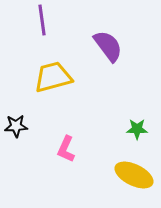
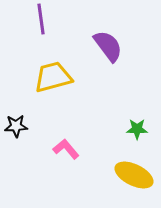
purple line: moved 1 px left, 1 px up
pink L-shape: rotated 116 degrees clockwise
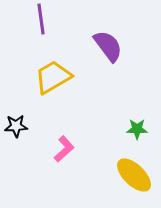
yellow trapezoid: rotated 15 degrees counterclockwise
pink L-shape: moved 2 px left; rotated 88 degrees clockwise
yellow ellipse: rotated 18 degrees clockwise
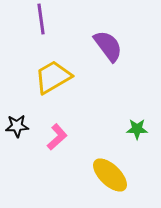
black star: moved 1 px right
pink L-shape: moved 7 px left, 12 px up
yellow ellipse: moved 24 px left
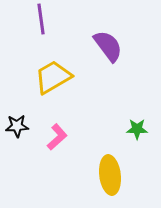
yellow ellipse: rotated 39 degrees clockwise
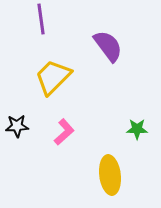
yellow trapezoid: rotated 15 degrees counterclockwise
pink L-shape: moved 7 px right, 5 px up
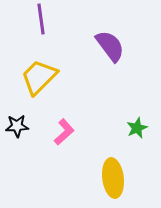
purple semicircle: moved 2 px right
yellow trapezoid: moved 14 px left
green star: moved 1 px up; rotated 25 degrees counterclockwise
yellow ellipse: moved 3 px right, 3 px down
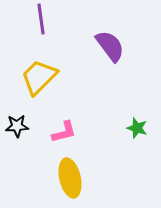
green star: rotated 30 degrees counterclockwise
pink L-shape: rotated 28 degrees clockwise
yellow ellipse: moved 43 px left; rotated 6 degrees counterclockwise
